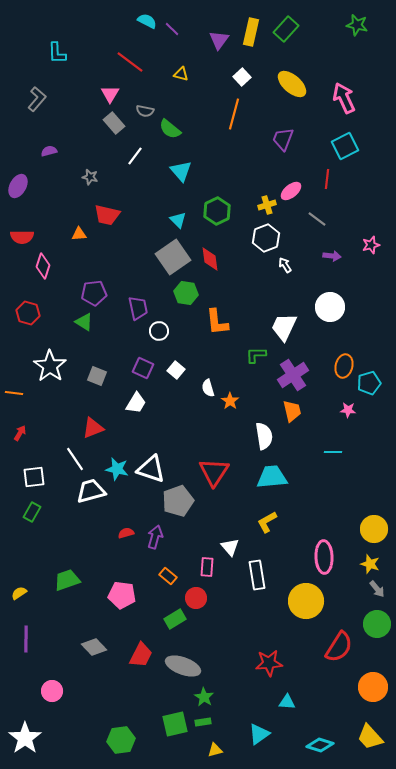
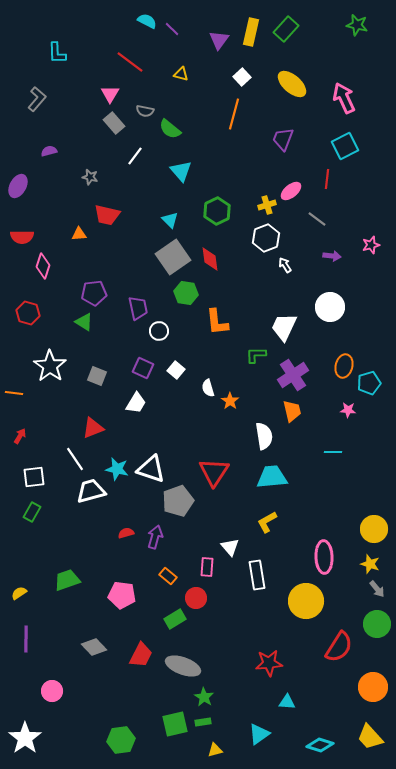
cyan triangle at (178, 220): moved 8 px left
red arrow at (20, 433): moved 3 px down
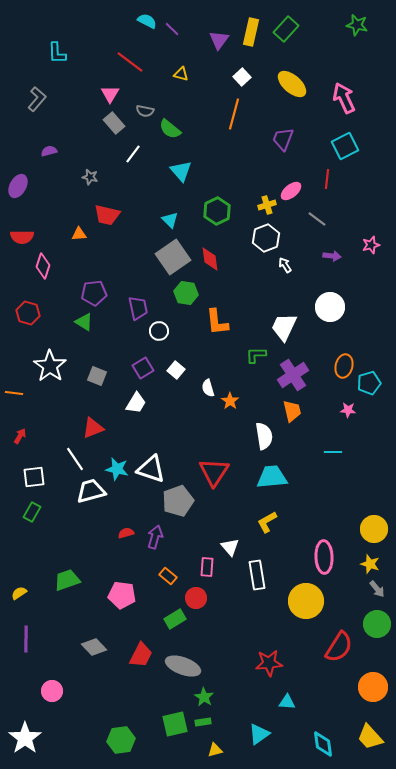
white line at (135, 156): moved 2 px left, 2 px up
purple square at (143, 368): rotated 35 degrees clockwise
cyan diamond at (320, 745): moved 3 px right, 1 px up; rotated 64 degrees clockwise
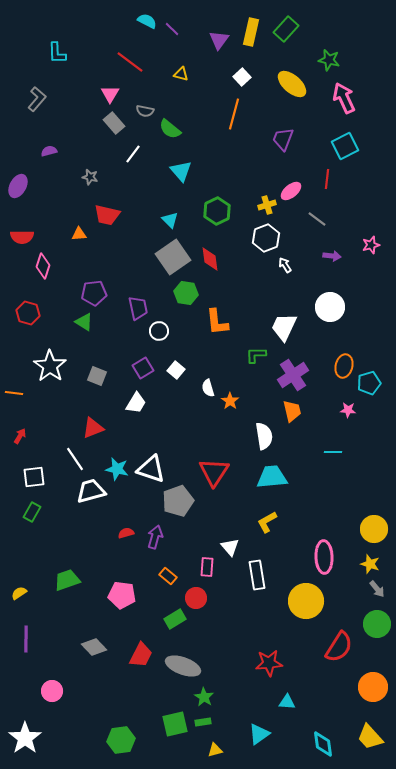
green star at (357, 25): moved 28 px left, 35 px down
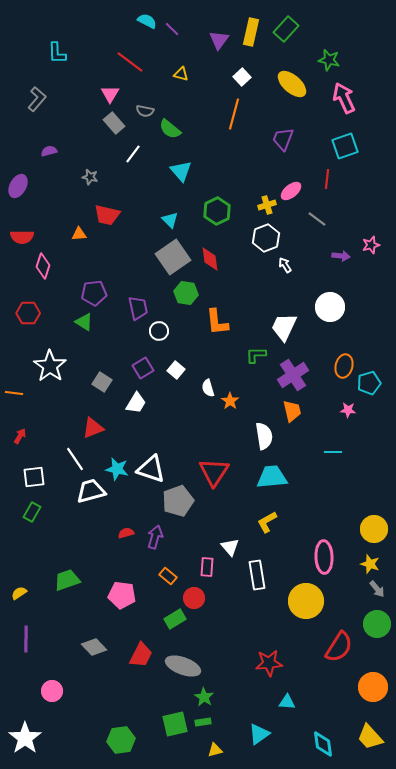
cyan square at (345, 146): rotated 8 degrees clockwise
purple arrow at (332, 256): moved 9 px right
red hexagon at (28, 313): rotated 15 degrees counterclockwise
gray square at (97, 376): moved 5 px right, 6 px down; rotated 12 degrees clockwise
red circle at (196, 598): moved 2 px left
